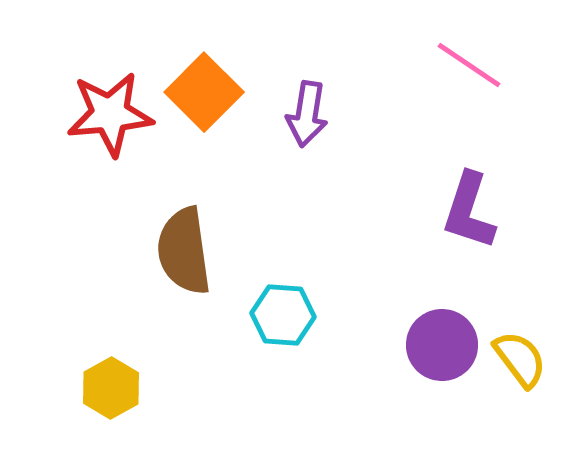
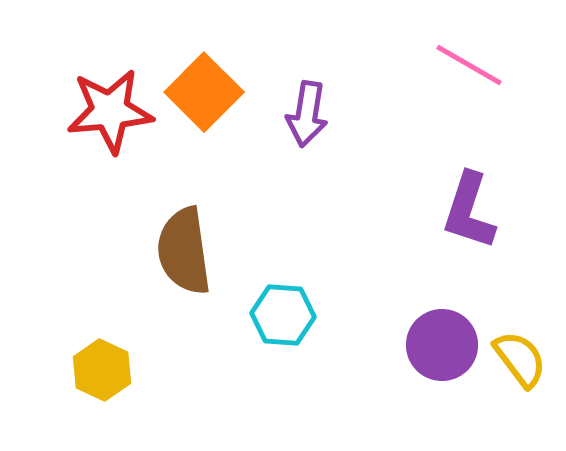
pink line: rotated 4 degrees counterclockwise
red star: moved 3 px up
yellow hexagon: moved 9 px left, 18 px up; rotated 6 degrees counterclockwise
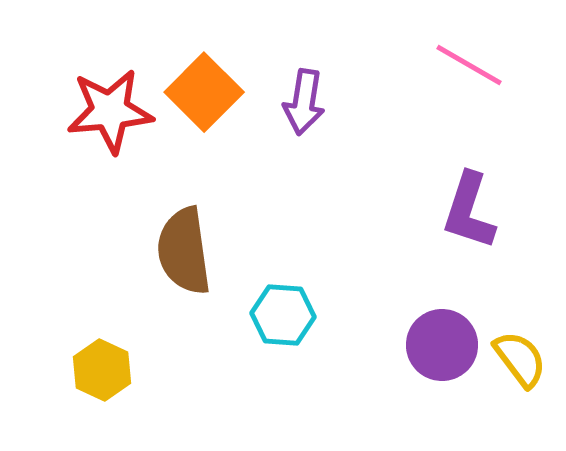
purple arrow: moved 3 px left, 12 px up
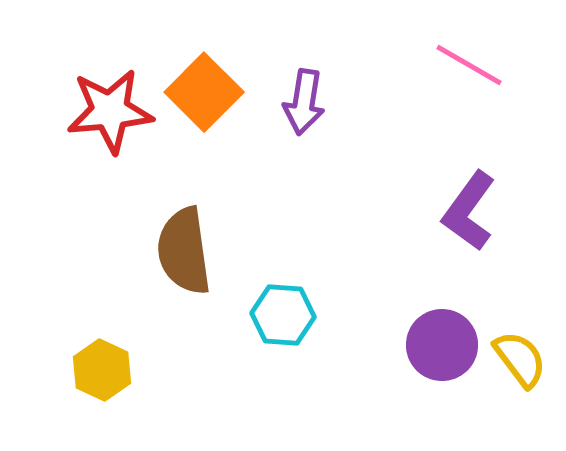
purple L-shape: rotated 18 degrees clockwise
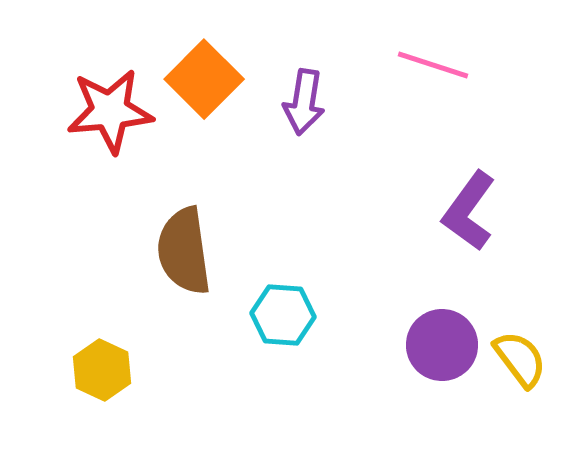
pink line: moved 36 px left; rotated 12 degrees counterclockwise
orange square: moved 13 px up
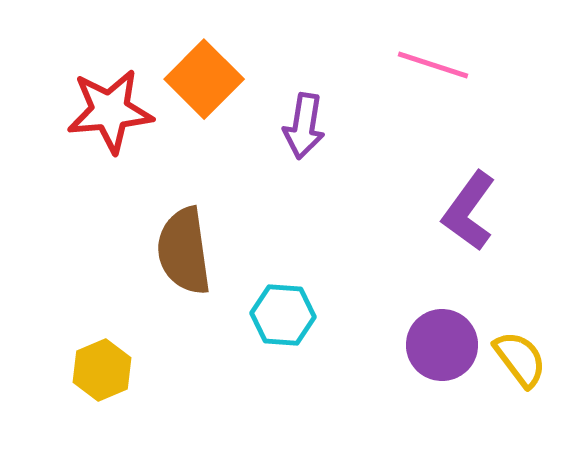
purple arrow: moved 24 px down
yellow hexagon: rotated 12 degrees clockwise
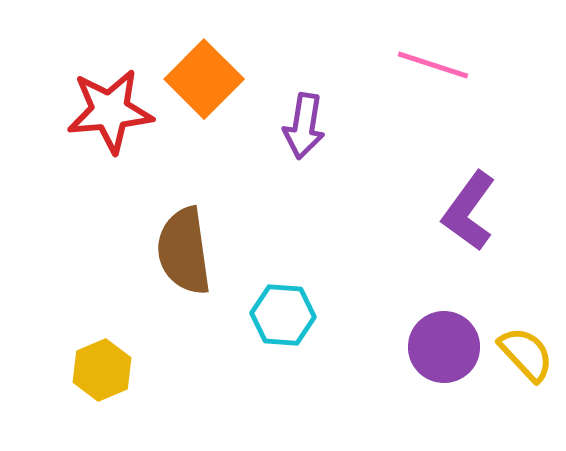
purple circle: moved 2 px right, 2 px down
yellow semicircle: moved 6 px right, 5 px up; rotated 6 degrees counterclockwise
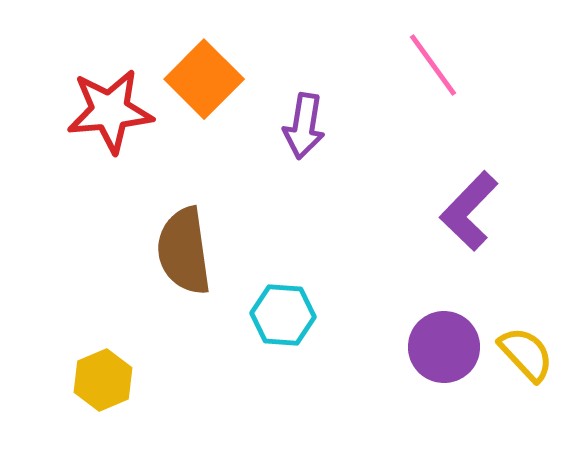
pink line: rotated 36 degrees clockwise
purple L-shape: rotated 8 degrees clockwise
yellow hexagon: moved 1 px right, 10 px down
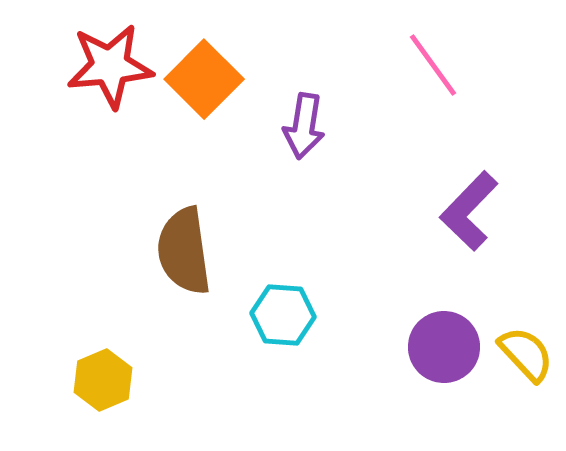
red star: moved 45 px up
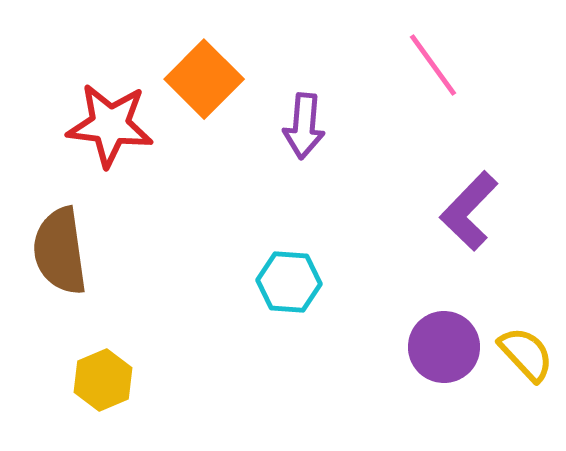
red star: moved 59 px down; rotated 12 degrees clockwise
purple arrow: rotated 4 degrees counterclockwise
brown semicircle: moved 124 px left
cyan hexagon: moved 6 px right, 33 px up
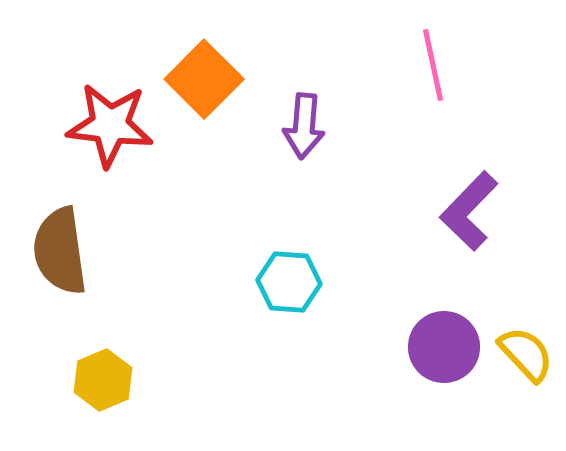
pink line: rotated 24 degrees clockwise
